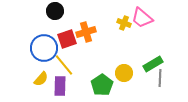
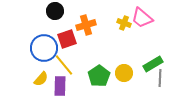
orange cross: moved 7 px up
green pentagon: moved 3 px left, 9 px up
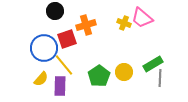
yellow circle: moved 1 px up
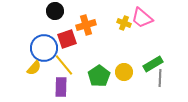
yellow semicircle: moved 7 px left, 11 px up
purple rectangle: moved 1 px right, 1 px down
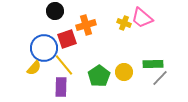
green rectangle: rotated 30 degrees clockwise
gray line: rotated 42 degrees clockwise
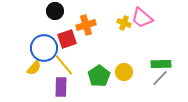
green rectangle: moved 8 px right
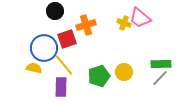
pink trapezoid: moved 2 px left
yellow semicircle: rotated 119 degrees counterclockwise
green pentagon: rotated 15 degrees clockwise
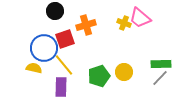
red square: moved 2 px left
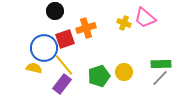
pink trapezoid: moved 5 px right
orange cross: moved 3 px down
purple rectangle: moved 1 px right, 3 px up; rotated 36 degrees clockwise
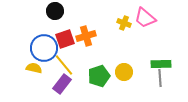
orange cross: moved 8 px down
gray line: rotated 48 degrees counterclockwise
